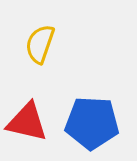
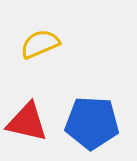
yellow semicircle: rotated 48 degrees clockwise
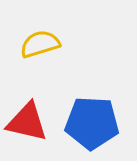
yellow semicircle: rotated 6 degrees clockwise
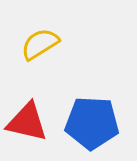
yellow semicircle: rotated 15 degrees counterclockwise
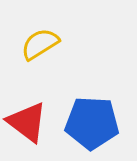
red triangle: rotated 24 degrees clockwise
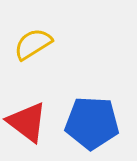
yellow semicircle: moved 7 px left
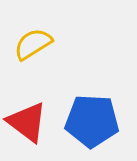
blue pentagon: moved 2 px up
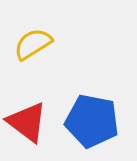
blue pentagon: rotated 8 degrees clockwise
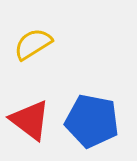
red triangle: moved 3 px right, 2 px up
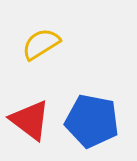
yellow semicircle: moved 8 px right
